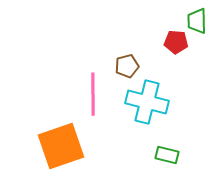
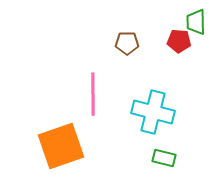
green trapezoid: moved 1 px left, 1 px down
red pentagon: moved 3 px right, 1 px up
brown pentagon: moved 23 px up; rotated 15 degrees clockwise
cyan cross: moved 6 px right, 10 px down
green rectangle: moved 3 px left, 3 px down
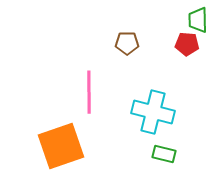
green trapezoid: moved 2 px right, 2 px up
red pentagon: moved 8 px right, 3 px down
pink line: moved 4 px left, 2 px up
green rectangle: moved 4 px up
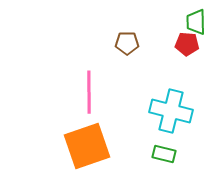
green trapezoid: moved 2 px left, 2 px down
cyan cross: moved 18 px right, 1 px up
orange square: moved 26 px right
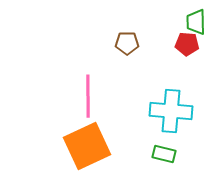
pink line: moved 1 px left, 4 px down
cyan cross: rotated 9 degrees counterclockwise
orange square: rotated 6 degrees counterclockwise
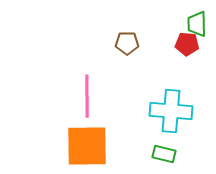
green trapezoid: moved 1 px right, 2 px down
pink line: moved 1 px left
orange square: rotated 24 degrees clockwise
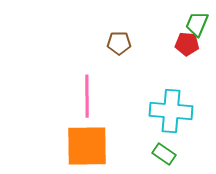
green trapezoid: rotated 24 degrees clockwise
brown pentagon: moved 8 px left
green rectangle: rotated 20 degrees clockwise
